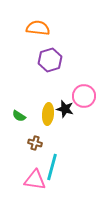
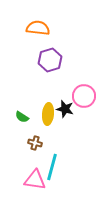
green semicircle: moved 3 px right, 1 px down
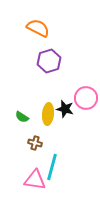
orange semicircle: rotated 20 degrees clockwise
purple hexagon: moved 1 px left, 1 px down
pink circle: moved 2 px right, 2 px down
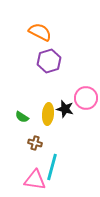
orange semicircle: moved 2 px right, 4 px down
